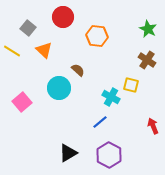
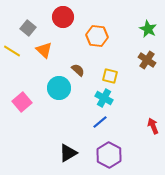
yellow square: moved 21 px left, 9 px up
cyan cross: moved 7 px left, 1 px down
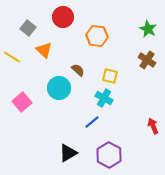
yellow line: moved 6 px down
blue line: moved 8 px left
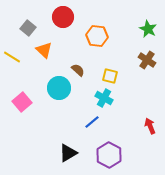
red arrow: moved 3 px left
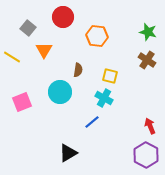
green star: moved 3 px down; rotated 12 degrees counterclockwise
orange triangle: rotated 18 degrees clockwise
brown semicircle: rotated 56 degrees clockwise
cyan circle: moved 1 px right, 4 px down
pink square: rotated 18 degrees clockwise
purple hexagon: moved 37 px right
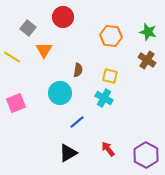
orange hexagon: moved 14 px right
cyan circle: moved 1 px down
pink square: moved 6 px left, 1 px down
blue line: moved 15 px left
red arrow: moved 42 px left, 23 px down; rotated 14 degrees counterclockwise
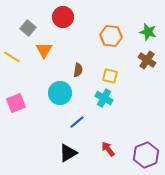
purple hexagon: rotated 10 degrees clockwise
